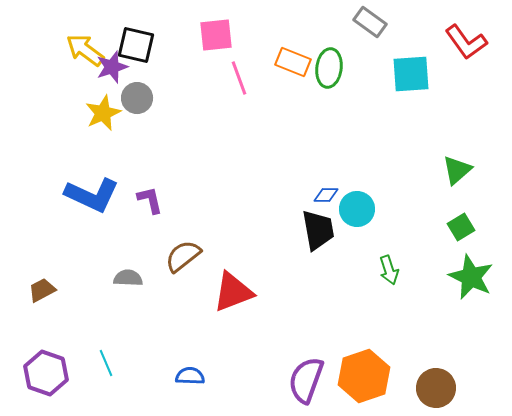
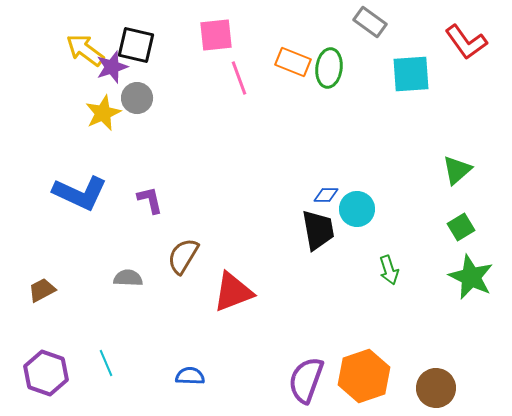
blue L-shape: moved 12 px left, 2 px up
brown semicircle: rotated 21 degrees counterclockwise
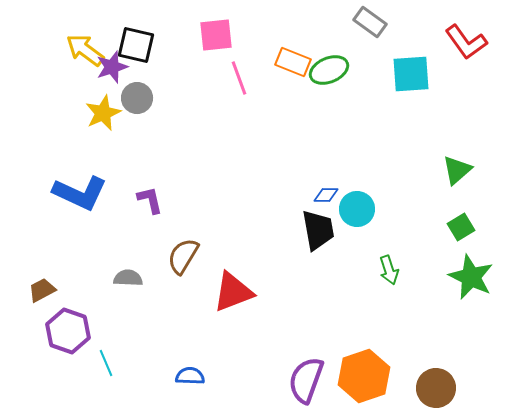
green ellipse: moved 2 px down; rotated 60 degrees clockwise
purple hexagon: moved 22 px right, 42 px up
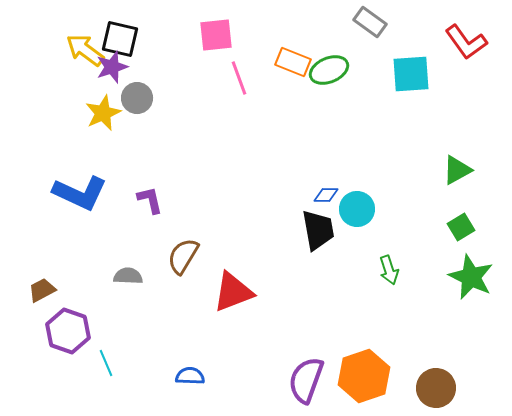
black square: moved 16 px left, 6 px up
green triangle: rotated 12 degrees clockwise
gray semicircle: moved 2 px up
